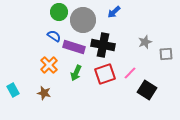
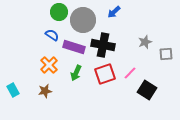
blue semicircle: moved 2 px left, 1 px up
brown star: moved 1 px right, 2 px up; rotated 24 degrees counterclockwise
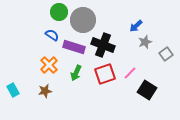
blue arrow: moved 22 px right, 14 px down
black cross: rotated 10 degrees clockwise
gray square: rotated 32 degrees counterclockwise
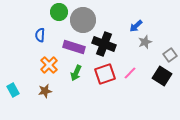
blue semicircle: moved 12 px left; rotated 120 degrees counterclockwise
black cross: moved 1 px right, 1 px up
gray square: moved 4 px right, 1 px down
black square: moved 15 px right, 14 px up
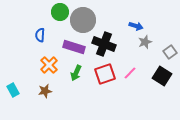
green circle: moved 1 px right
blue arrow: rotated 120 degrees counterclockwise
gray square: moved 3 px up
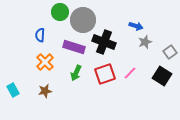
black cross: moved 2 px up
orange cross: moved 4 px left, 3 px up
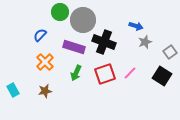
blue semicircle: rotated 40 degrees clockwise
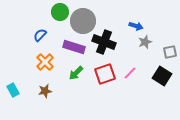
gray circle: moved 1 px down
gray square: rotated 24 degrees clockwise
green arrow: rotated 21 degrees clockwise
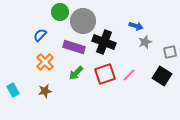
pink line: moved 1 px left, 2 px down
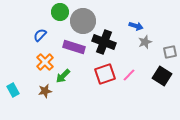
green arrow: moved 13 px left, 3 px down
